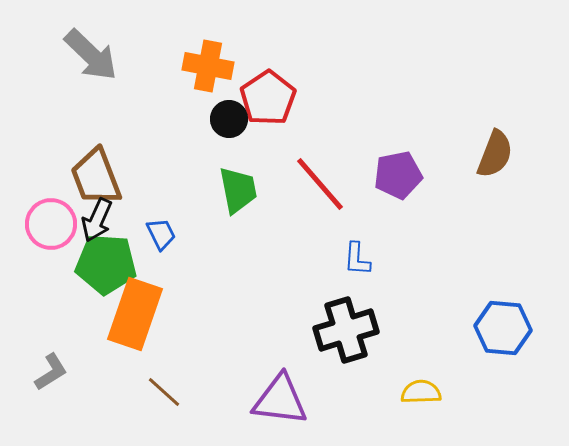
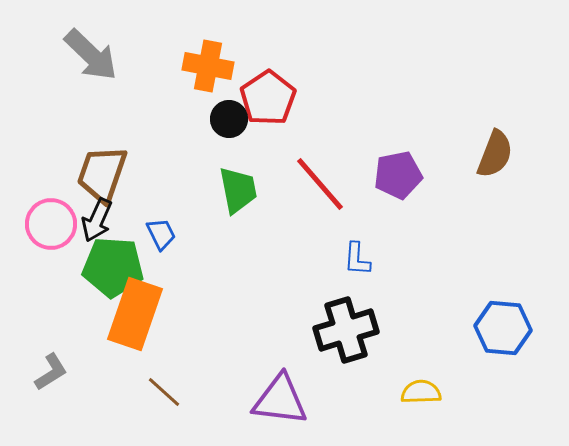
brown trapezoid: moved 6 px right, 3 px up; rotated 40 degrees clockwise
green pentagon: moved 7 px right, 3 px down
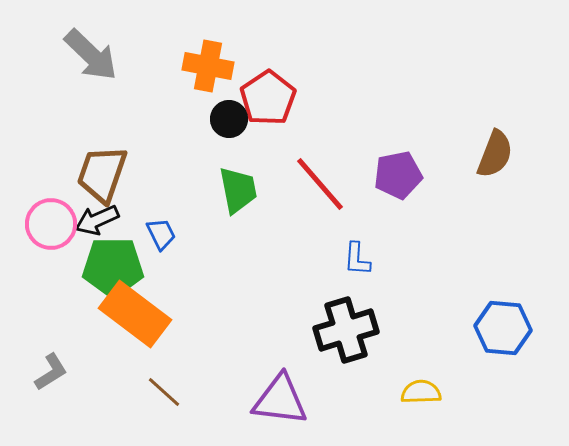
black arrow: rotated 42 degrees clockwise
green pentagon: rotated 4 degrees counterclockwise
orange rectangle: rotated 72 degrees counterclockwise
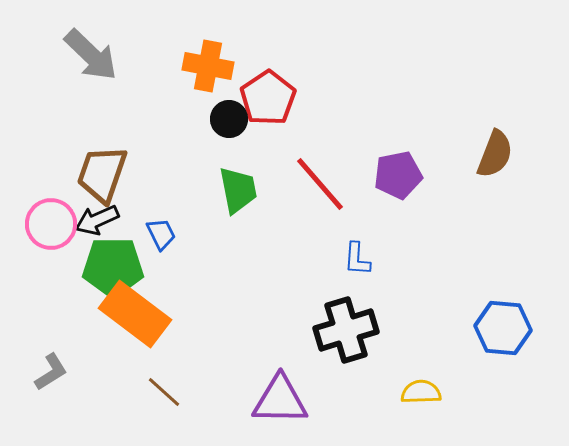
purple triangle: rotated 6 degrees counterclockwise
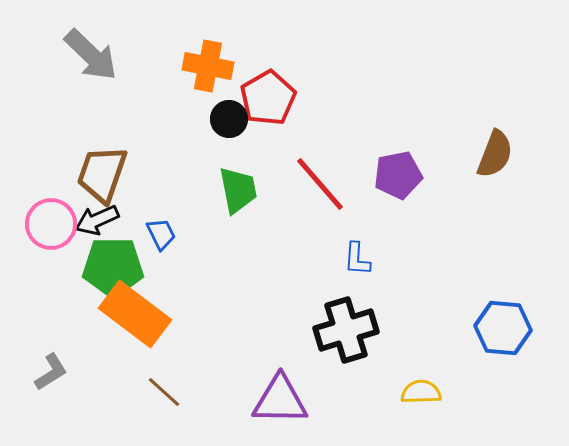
red pentagon: rotated 4 degrees clockwise
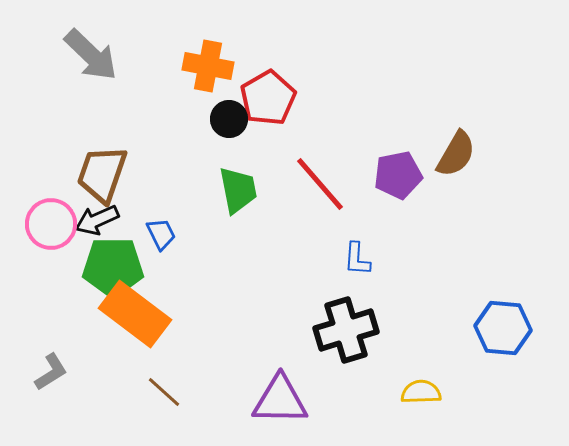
brown semicircle: moved 39 px left; rotated 9 degrees clockwise
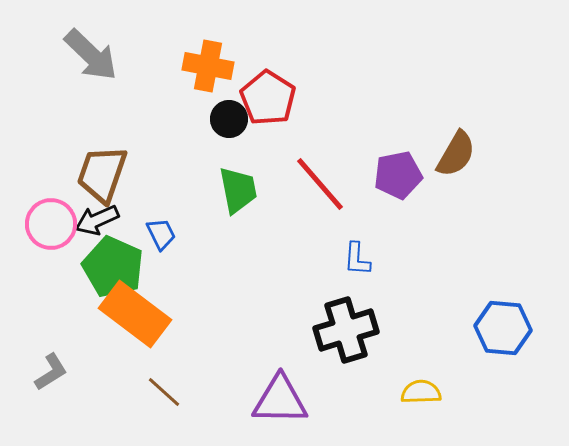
red pentagon: rotated 10 degrees counterclockwise
green pentagon: rotated 24 degrees clockwise
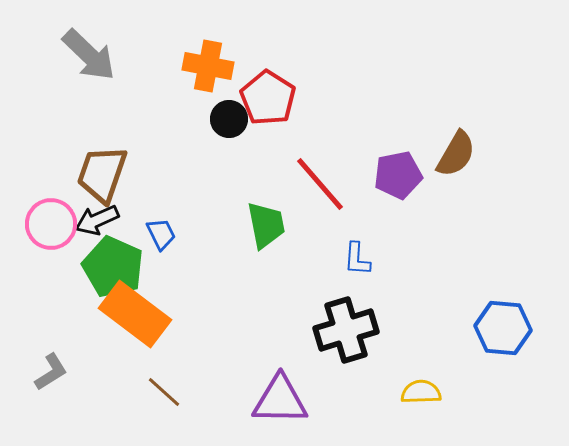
gray arrow: moved 2 px left
green trapezoid: moved 28 px right, 35 px down
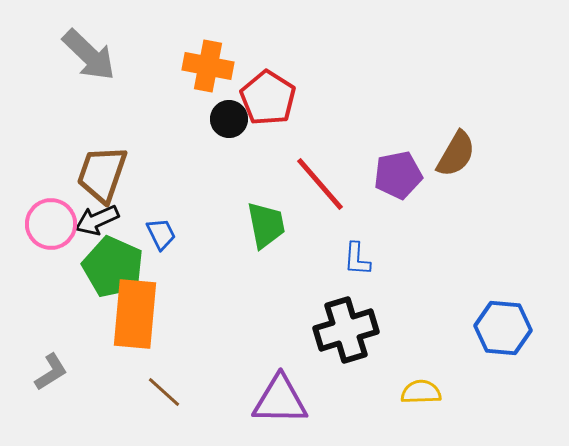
orange rectangle: rotated 58 degrees clockwise
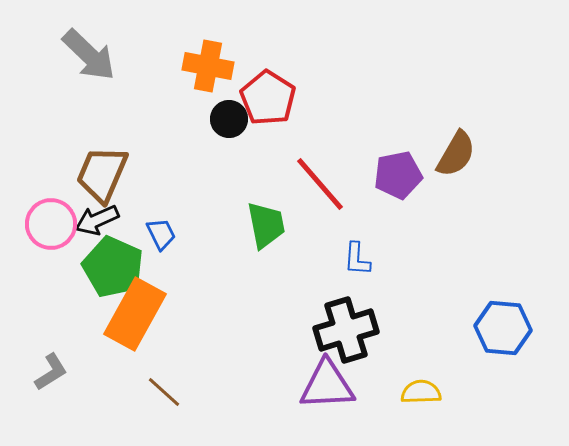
brown trapezoid: rotated 4 degrees clockwise
orange rectangle: rotated 24 degrees clockwise
purple triangle: moved 47 px right, 15 px up; rotated 4 degrees counterclockwise
